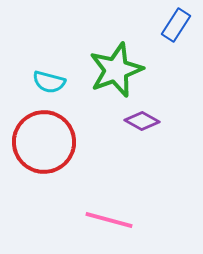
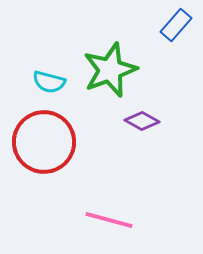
blue rectangle: rotated 8 degrees clockwise
green star: moved 6 px left
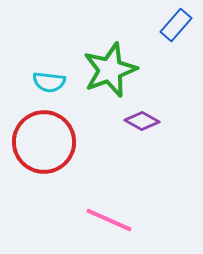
cyan semicircle: rotated 8 degrees counterclockwise
pink line: rotated 9 degrees clockwise
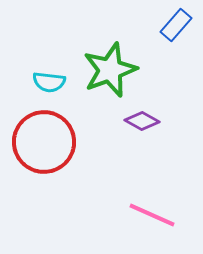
pink line: moved 43 px right, 5 px up
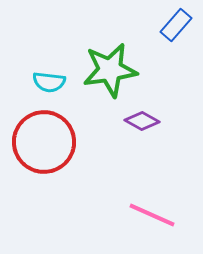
green star: rotated 12 degrees clockwise
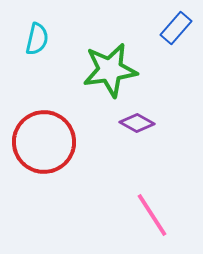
blue rectangle: moved 3 px down
cyan semicircle: moved 12 px left, 43 px up; rotated 84 degrees counterclockwise
purple diamond: moved 5 px left, 2 px down
pink line: rotated 33 degrees clockwise
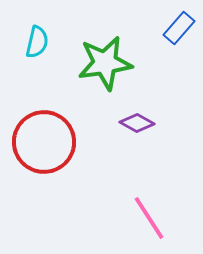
blue rectangle: moved 3 px right
cyan semicircle: moved 3 px down
green star: moved 5 px left, 7 px up
pink line: moved 3 px left, 3 px down
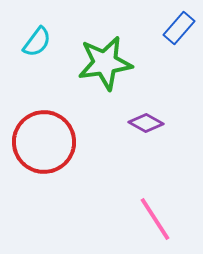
cyan semicircle: rotated 24 degrees clockwise
purple diamond: moved 9 px right
pink line: moved 6 px right, 1 px down
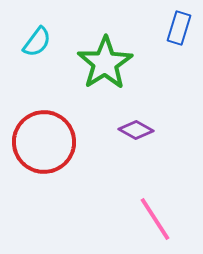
blue rectangle: rotated 24 degrees counterclockwise
green star: rotated 24 degrees counterclockwise
purple diamond: moved 10 px left, 7 px down
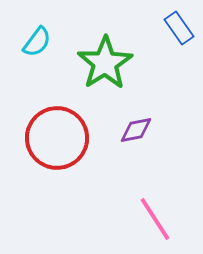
blue rectangle: rotated 52 degrees counterclockwise
purple diamond: rotated 40 degrees counterclockwise
red circle: moved 13 px right, 4 px up
